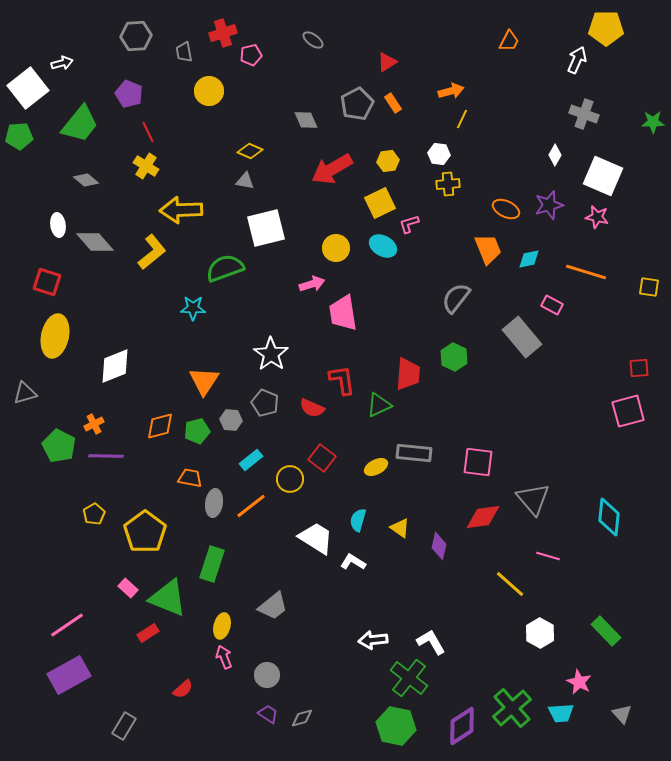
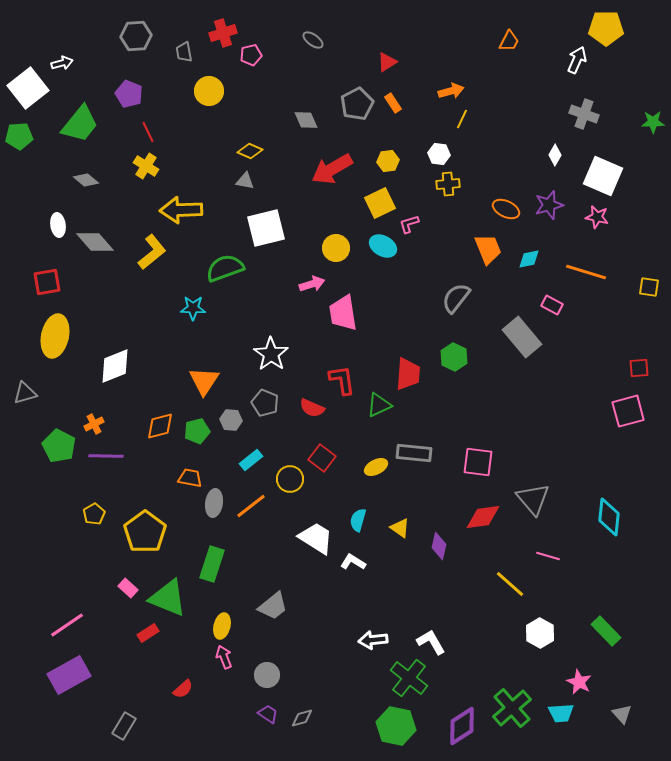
red square at (47, 282): rotated 28 degrees counterclockwise
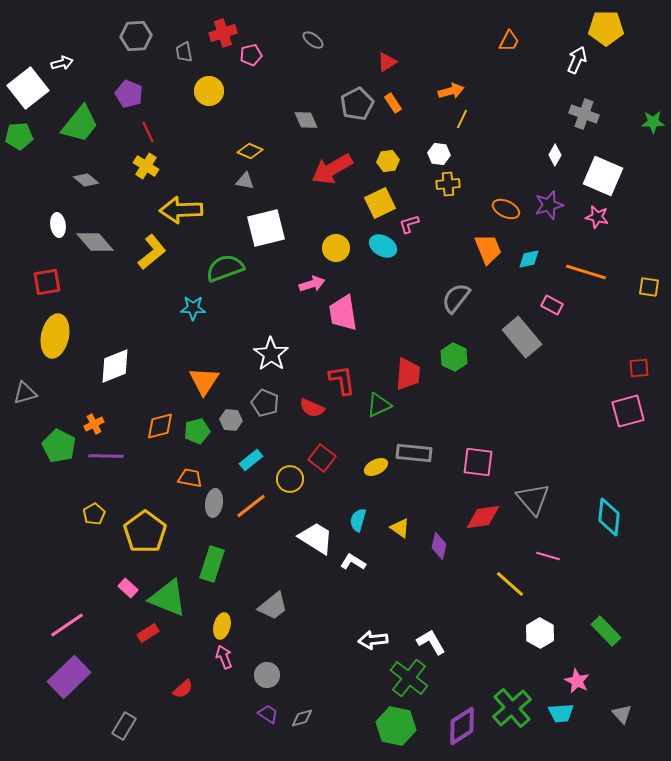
purple rectangle at (69, 675): moved 2 px down; rotated 15 degrees counterclockwise
pink star at (579, 682): moved 2 px left, 1 px up
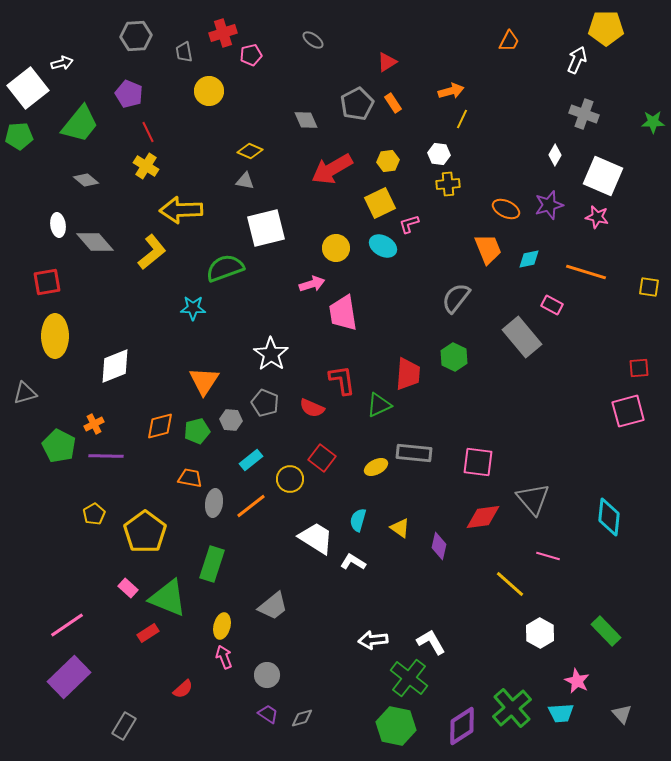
yellow ellipse at (55, 336): rotated 12 degrees counterclockwise
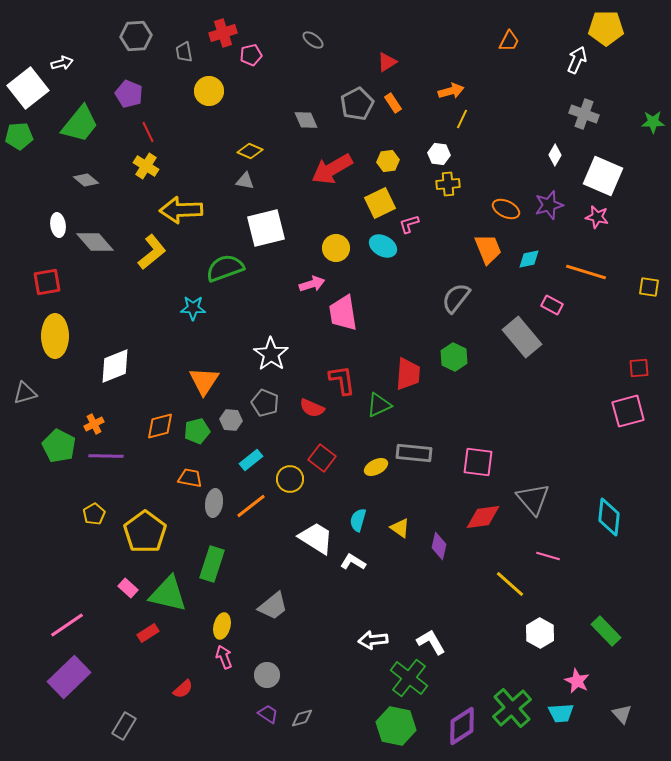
green triangle at (168, 598): moved 4 px up; rotated 9 degrees counterclockwise
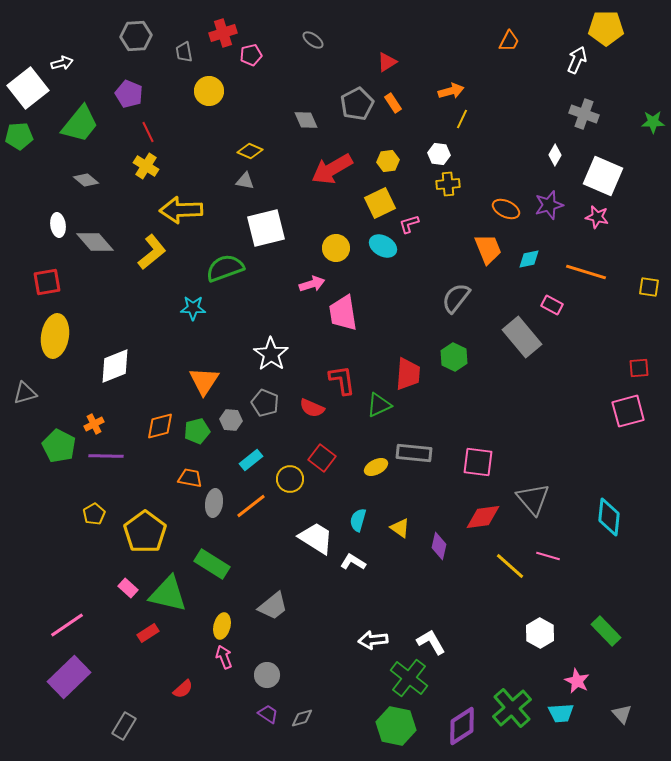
yellow ellipse at (55, 336): rotated 9 degrees clockwise
green rectangle at (212, 564): rotated 76 degrees counterclockwise
yellow line at (510, 584): moved 18 px up
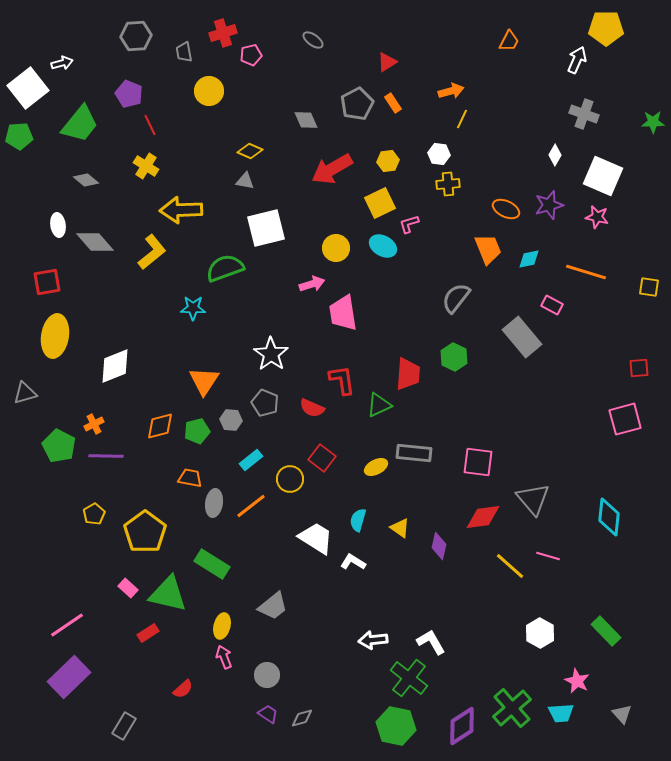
red line at (148, 132): moved 2 px right, 7 px up
pink square at (628, 411): moved 3 px left, 8 px down
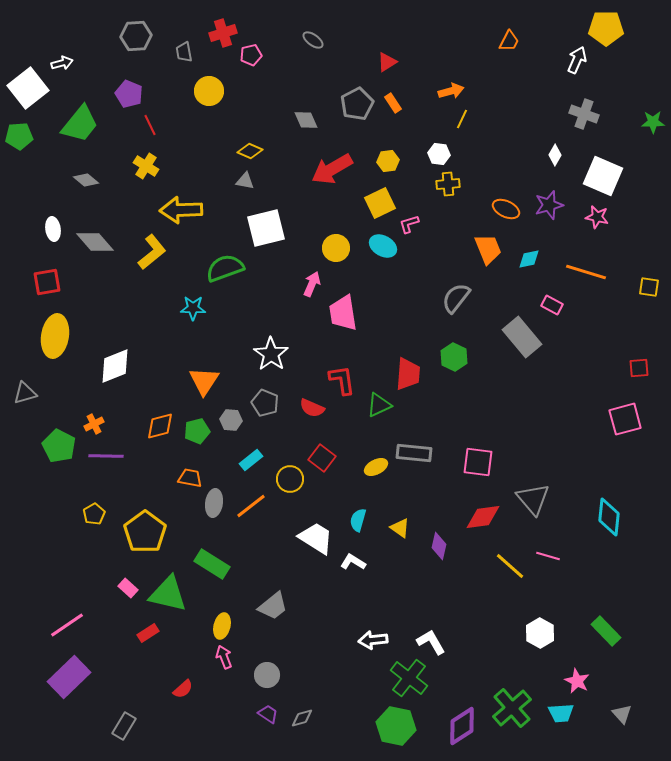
white ellipse at (58, 225): moved 5 px left, 4 px down
pink arrow at (312, 284): rotated 50 degrees counterclockwise
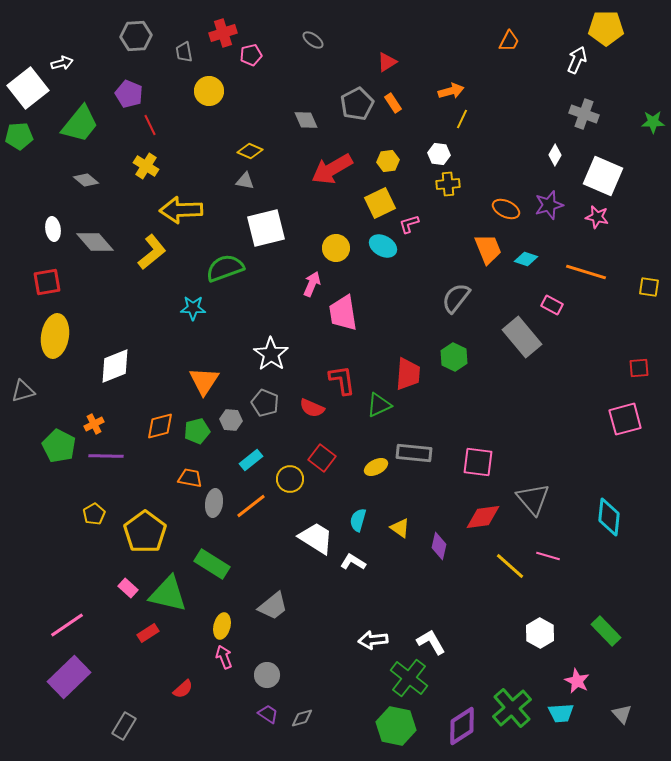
cyan diamond at (529, 259): moved 3 px left; rotated 30 degrees clockwise
gray triangle at (25, 393): moved 2 px left, 2 px up
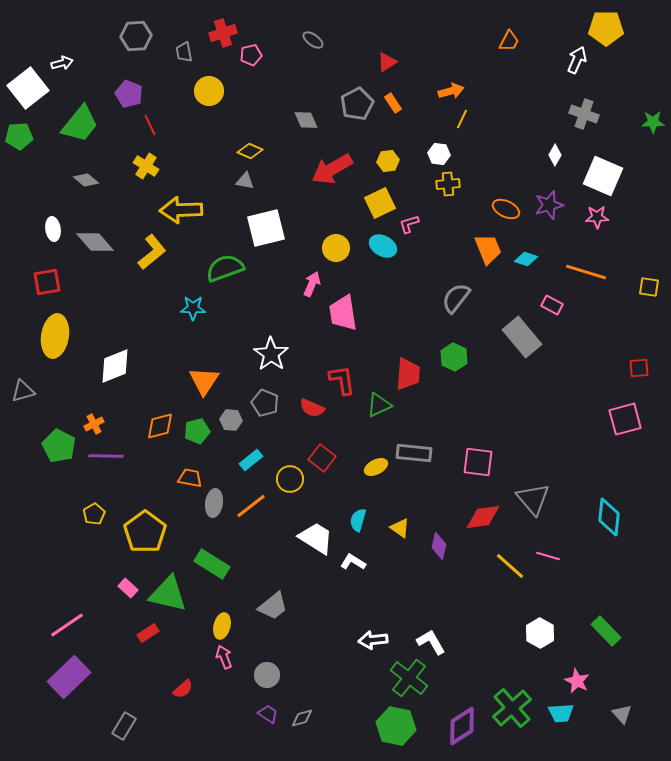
pink star at (597, 217): rotated 15 degrees counterclockwise
